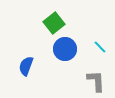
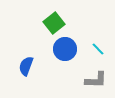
cyan line: moved 2 px left, 2 px down
gray L-shape: moved 1 px up; rotated 95 degrees clockwise
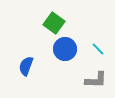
green square: rotated 15 degrees counterclockwise
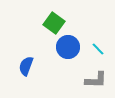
blue circle: moved 3 px right, 2 px up
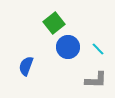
green square: rotated 15 degrees clockwise
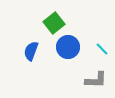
cyan line: moved 4 px right
blue semicircle: moved 5 px right, 15 px up
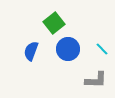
blue circle: moved 2 px down
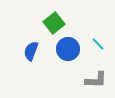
cyan line: moved 4 px left, 5 px up
